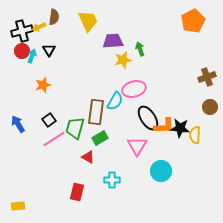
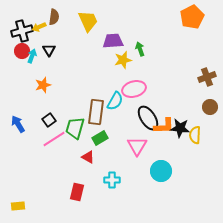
orange pentagon: moved 1 px left, 4 px up
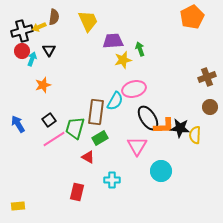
cyan arrow: moved 3 px down
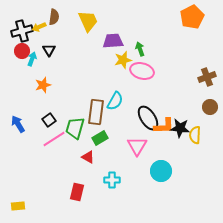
pink ellipse: moved 8 px right, 18 px up; rotated 30 degrees clockwise
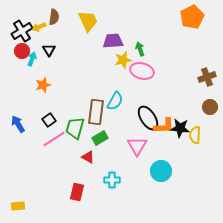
black cross: rotated 15 degrees counterclockwise
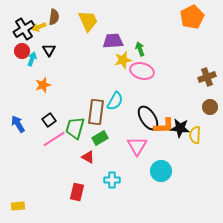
black cross: moved 2 px right, 2 px up
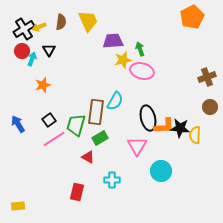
brown semicircle: moved 7 px right, 5 px down
black ellipse: rotated 20 degrees clockwise
green trapezoid: moved 1 px right, 3 px up
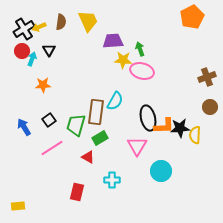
yellow star: rotated 18 degrees clockwise
orange star: rotated 14 degrees clockwise
blue arrow: moved 6 px right, 3 px down
black star: rotated 12 degrees counterclockwise
pink line: moved 2 px left, 9 px down
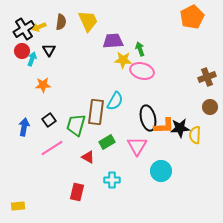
blue arrow: rotated 42 degrees clockwise
green rectangle: moved 7 px right, 4 px down
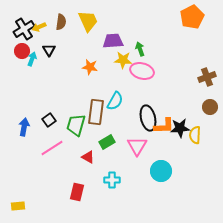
orange star: moved 47 px right, 18 px up; rotated 14 degrees clockwise
